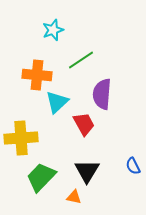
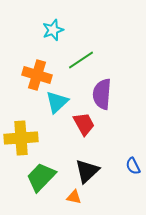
orange cross: rotated 12 degrees clockwise
black triangle: rotated 16 degrees clockwise
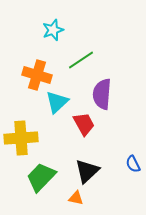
blue semicircle: moved 2 px up
orange triangle: moved 2 px right, 1 px down
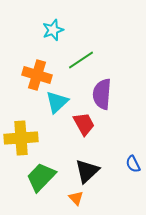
orange triangle: rotated 35 degrees clockwise
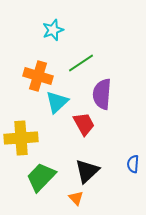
green line: moved 3 px down
orange cross: moved 1 px right, 1 px down
blue semicircle: rotated 30 degrees clockwise
